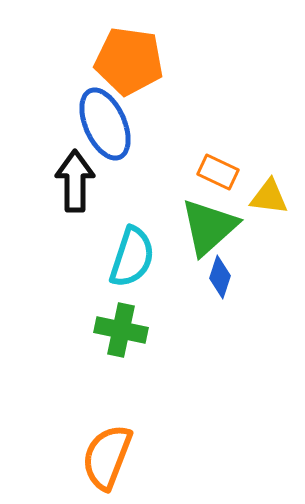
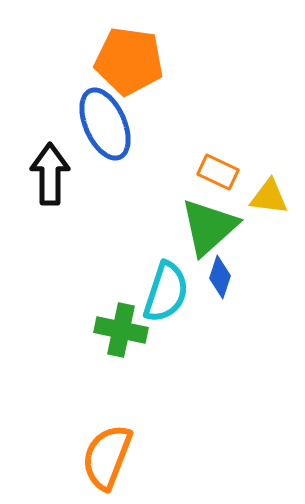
black arrow: moved 25 px left, 7 px up
cyan semicircle: moved 34 px right, 35 px down
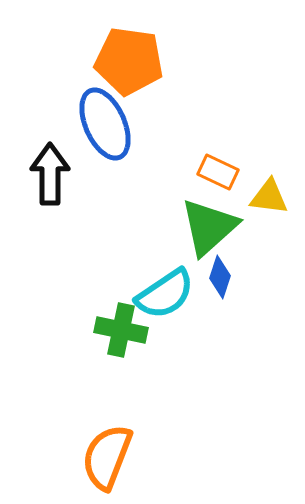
cyan semicircle: moved 1 px left, 2 px down; rotated 38 degrees clockwise
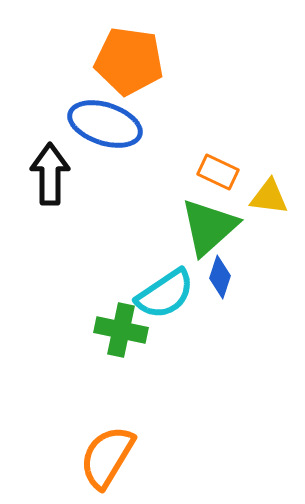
blue ellipse: rotated 48 degrees counterclockwise
orange semicircle: rotated 10 degrees clockwise
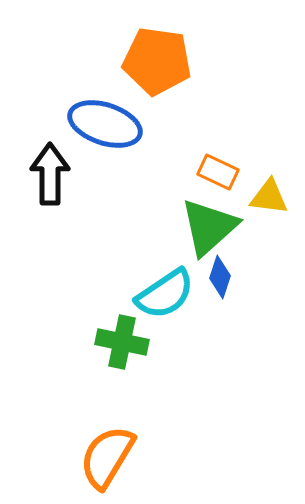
orange pentagon: moved 28 px right
green cross: moved 1 px right, 12 px down
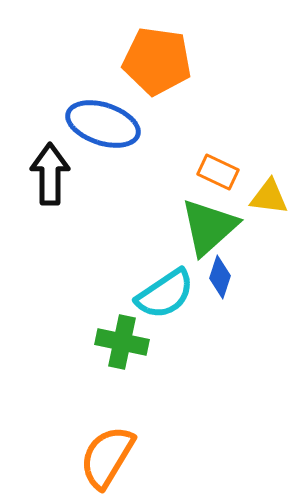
blue ellipse: moved 2 px left
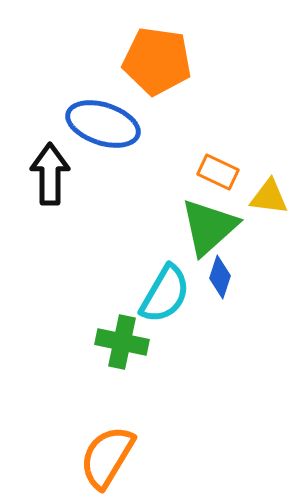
cyan semicircle: rotated 26 degrees counterclockwise
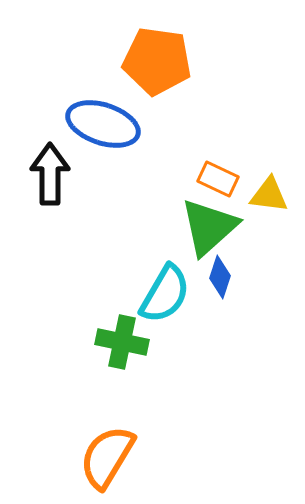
orange rectangle: moved 7 px down
yellow triangle: moved 2 px up
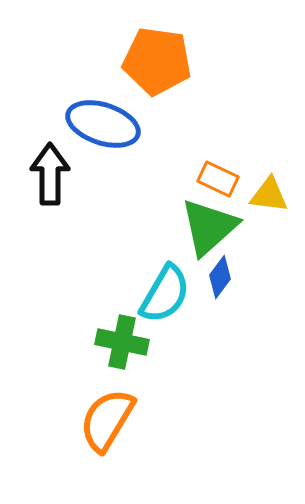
blue diamond: rotated 18 degrees clockwise
orange semicircle: moved 37 px up
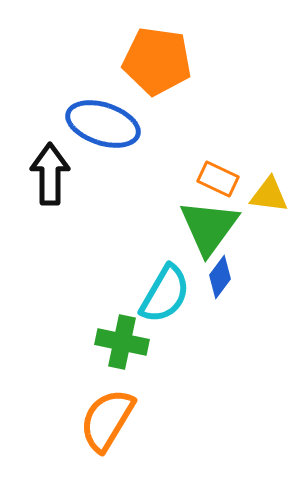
green triangle: rotated 12 degrees counterclockwise
